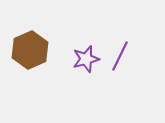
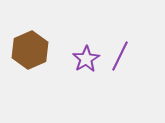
purple star: rotated 16 degrees counterclockwise
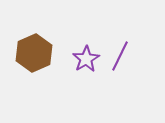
brown hexagon: moved 4 px right, 3 px down
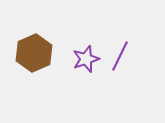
purple star: rotated 12 degrees clockwise
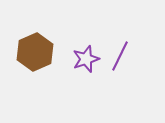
brown hexagon: moved 1 px right, 1 px up
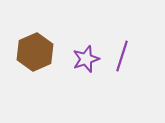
purple line: moved 2 px right; rotated 8 degrees counterclockwise
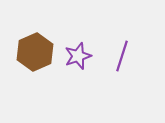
purple star: moved 8 px left, 3 px up
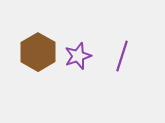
brown hexagon: moved 3 px right; rotated 6 degrees counterclockwise
